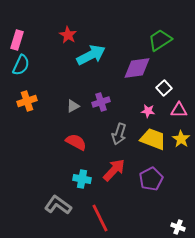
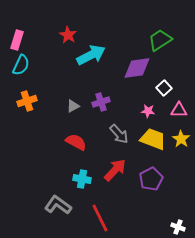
gray arrow: rotated 60 degrees counterclockwise
red arrow: moved 1 px right
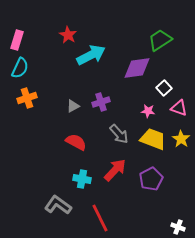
cyan semicircle: moved 1 px left, 3 px down
orange cross: moved 3 px up
pink triangle: moved 2 px up; rotated 18 degrees clockwise
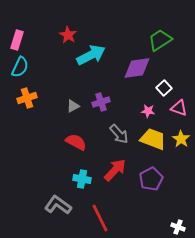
cyan semicircle: moved 1 px up
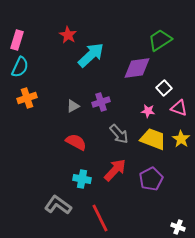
cyan arrow: rotated 16 degrees counterclockwise
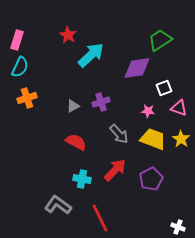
white square: rotated 21 degrees clockwise
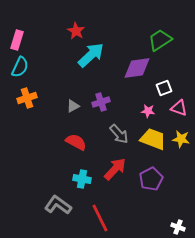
red star: moved 8 px right, 4 px up
yellow star: rotated 24 degrees counterclockwise
red arrow: moved 1 px up
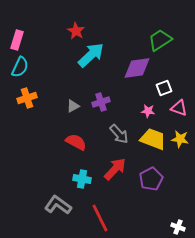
yellow star: moved 1 px left
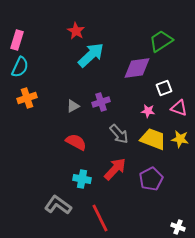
green trapezoid: moved 1 px right, 1 px down
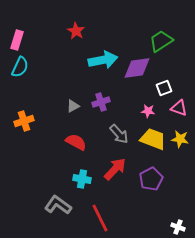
cyan arrow: moved 12 px right, 5 px down; rotated 32 degrees clockwise
orange cross: moved 3 px left, 23 px down
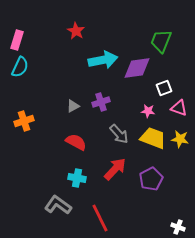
green trapezoid: rotated 35 degrees counterclockwise
yellow trapezoid: moved 1 px up
cyan cross: moved 5 px left, 1 px up
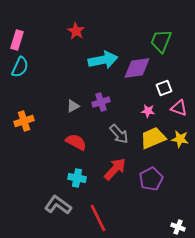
yellow trapezoid: rotated 44 degrees counterclockwise
red line: moved 2 px left
